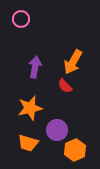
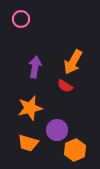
red semicircle: rotated 14 degrees counterclockwise
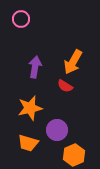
orange hexagon: moved 1 px left, 5 px down
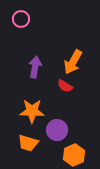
orange star: moved 2 px right, 3 px down; rotated 15 degrees clockwise
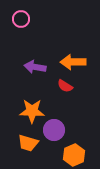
orange arrow: rotated 60 degrees clockwise
purple arrow: rotated 90 degrees counterclockwise
purple circle: moved 3 px left
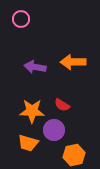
red semicircle: moved 3 px left, 19 px down
orange hexagon: rotated 10 degrees clockwise
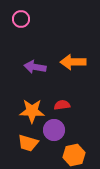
red semicircle: rotated 140 degrees clockwise
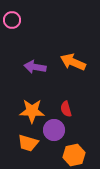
pink circle: moved 9 px left, 1 px down
orange arrow: rotated 25 degrees clockwise
red semicircle: moved 4 px right, 4 px down; rotated 98 degrees counterclockwise
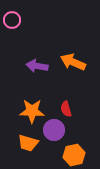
purple arrow: moved 2 px right, 1 px up
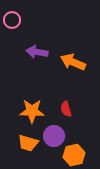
purple arrow: moved 14 px up
purple circle: moved 6 px down
